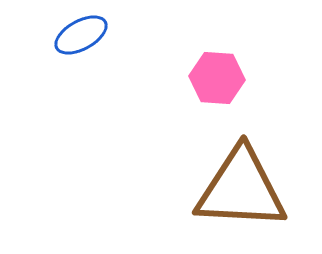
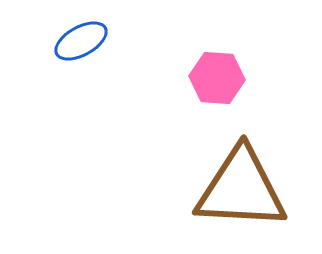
blue ellipse: moved 6 px down
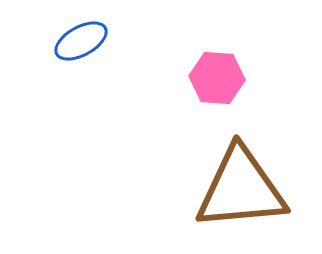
brown triangle: rotated 8 degrees counterclockwise
